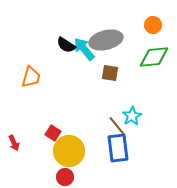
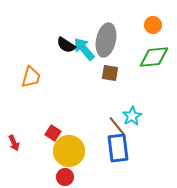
gray ellipse: rotated 64 degrees counterclockwise
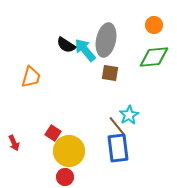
orange circle: moved 1 px right
cyan arrow: moved 1 px right, 1 px down
cyan star: moved 3 px left, 1 px up
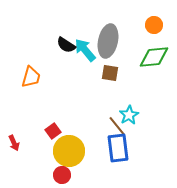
gray ellipse: moved 2 px right, 1 px down
red square: moved 2 px up; rotated 21 degrees clockwise
red circle: moved 3 px left, 2 px up
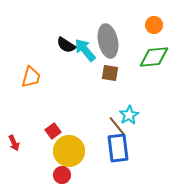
gray ellipse: rotated 24 degrees counterclockwise
